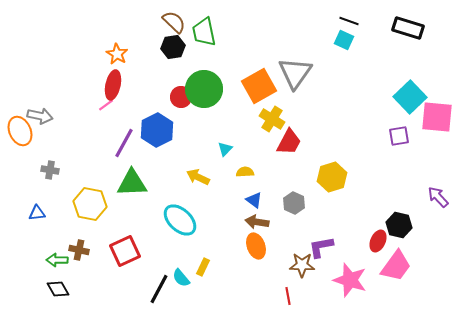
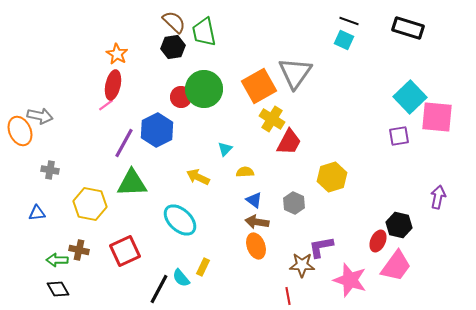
purple arrow at (438, 197): rotated 55 degrees clockwise
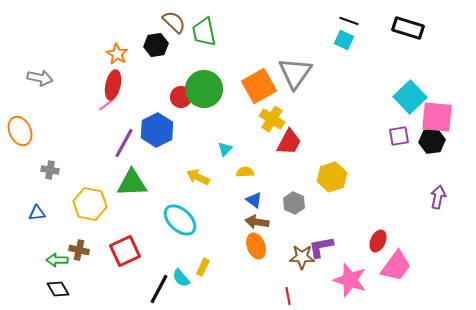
black hexagon at (173, 47): moved 17 px left, 2 px up
gray arrow at (40, 116): moved 38 px up
black hexagon at (399, 225): moved 33 px right, 84 px up; rotated 20 degrees counterclockwise
brown star at (302, 265): moved 8 px up
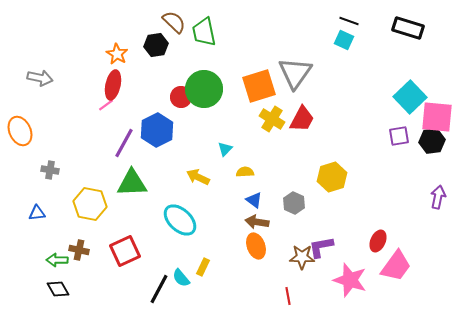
orange square at (259, 86): rotated 12 degrees clockwise
red trapezoid at (289, 142): moved 13 px right, 23 px up
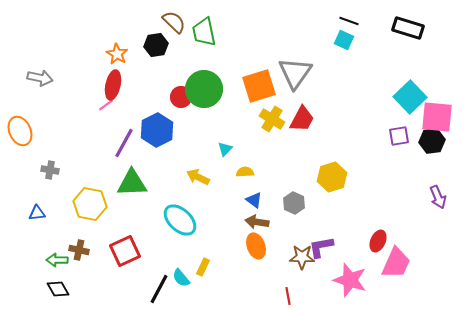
purple arrow at (438, 197): rotated 145 degrees clockwise
pink trapezoid at (396, 266): moved 3 px up; rotated 12 degrees counterclockwise
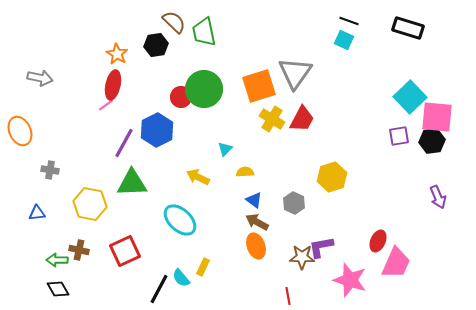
brown arrow at (257, 222): rotated 20 degrees clockwise
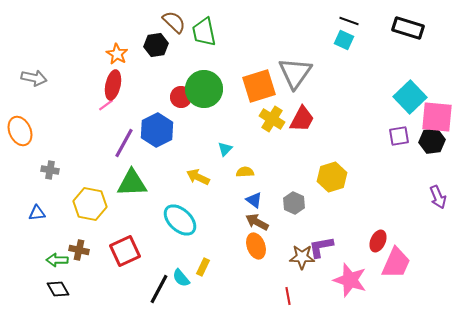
gray arrow at (40, 78): moved 6 px left
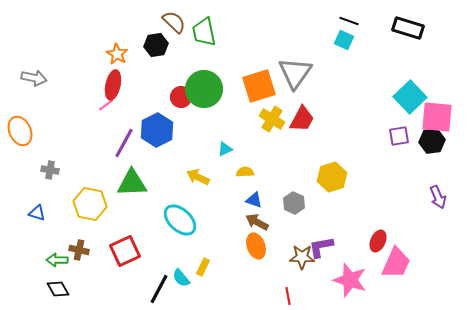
cyan triangle at (225, 149): rotated 21 degrees clockwise
blue triangle at (254, 200): rotated 18 degrees counterclockwise
blue triangle at (37, 213): rotated 24 degrees clockwise
